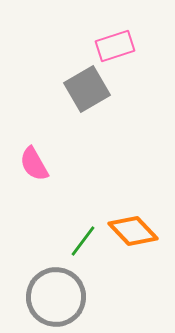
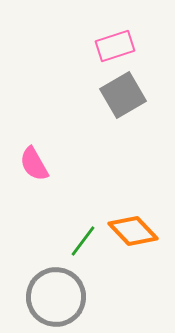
gray square: moved 36 px right, 6 px down
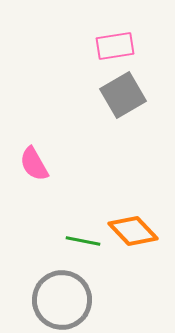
pink rectangle: rotated 9 degrees clockwise
green line: rotated 64 degrees clockwise
gray circle: moved 6 px right, 3 px down
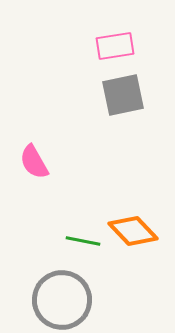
gray square: rotated 18 degrees clockwise
pink semicircle: moved 2 px up
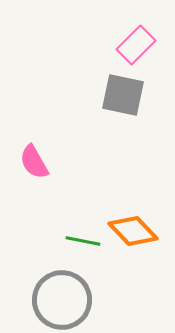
pink rectangle: moved 21 px right, 1 px up; rotated 36 degrees counterclockwise
gray square: rotated 24 degrees clockwise
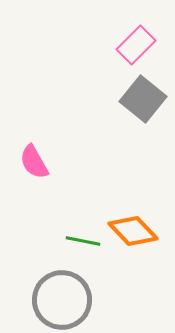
gray square: moved 20 px right, 4 px down; rotated 27 degrees clockwise
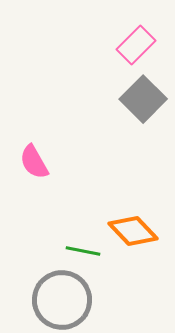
gray square: rotated 6 degrees clockwise
green line: moved 10 px down
